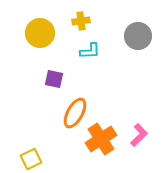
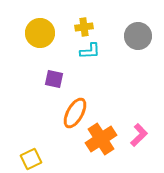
yellow cross: moved 3 px right, 6 px down
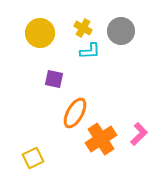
yellow cross: moved 1 px left, 1 px down; rotated 36 degrees clockwise
gray circle: moved 17 px left, 5 px up
pink L-shape: moved 1 px up
yellow square: moved 2 px right, 1 px up
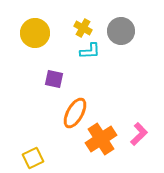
yellow circle: moved 5 px left
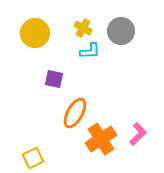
pink L-shape: moved 1 px left
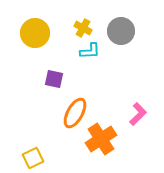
pink L-shape: moved 20 px up
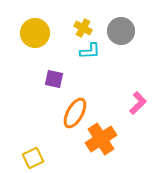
pink L-shape: moved 11 px up
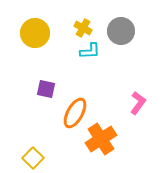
purple square: moved 8 px left, 10 px down
pink L-shape: rotated 10 degrees counterclockwise
yellow square: rotated 20 degrees counterclockwise
